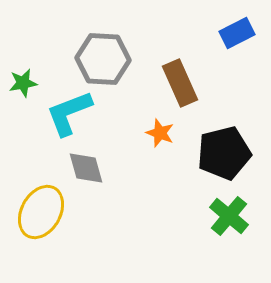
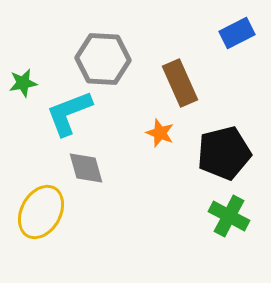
green cross: rotated 12 degrees counterclockwise
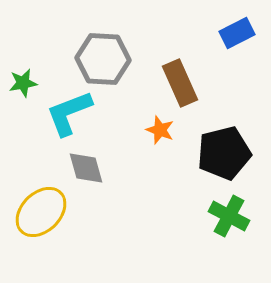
orange star: moved 3 px up
yellow ellipse: rotated 16 degrees clockwise
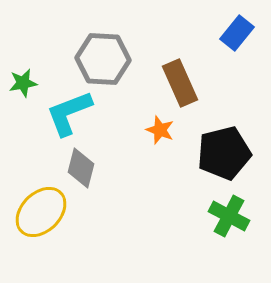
blue rectangle: rotated 24 degrees counterclockwise
gray diamond: moved 5 px left; rotated 30 degrees clockwise
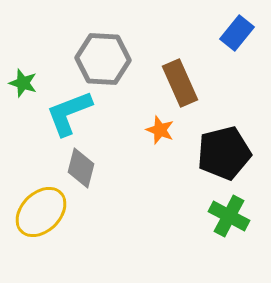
green star: rotated 28 degrees clockwise
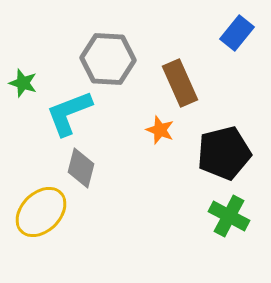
gray hexagon: moved 5 px right
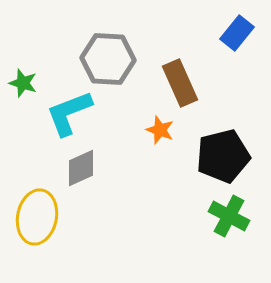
black pentagon: moved 1 px left, 3 px down
gray diamond: rotated 51 degrees clockwise
yellow ellipse: moved 4 px left, 5 px down; rotated 34 degrees counterclockwise
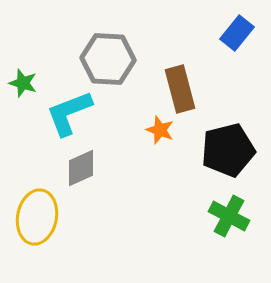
brown rectangle: moved 6 px down; rotated 9 degrees clockwise
black pentagon: moved 5 px right, 6 px up
